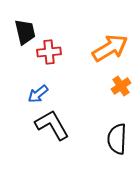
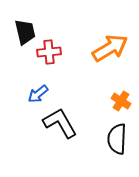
orange cross: moved 15 px down; rotated 24 degrees counterclockwise
black L-shape: moved 8 px right, 2 px up
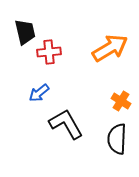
blue arrow: moved 1 px right, 1 px up
black L-shape: moved 6 px right, 1 px down
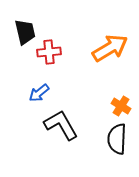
orange cross: moved 5 px down
black L-shape: moved 5 px left, 1 px down
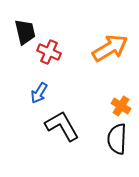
red cross: rotated 30 degrees clockwise
blue arrow: rotated 20 degrees counterclockwise
black L-shape: moved 1 px right, 1 px down
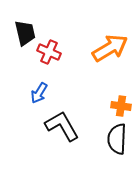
black trapezoid: moved 1 px down
orange cross: rotated 24 degrees counterclockwise
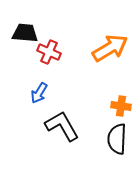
black trapezoid: rotated 72 degrees counterclockwise
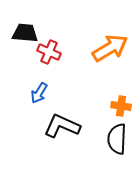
black L-shape: rotated 36 degrees counterclockwise
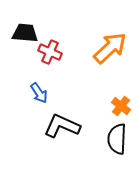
orange arrow: rotated 12 degrees counterclockwise
red cross: moved 1 px right
blue arrow: rotated 65 degrees counterclockwise
orange cross: rotated 30 degrees clockwise
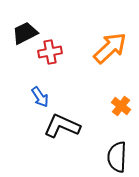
black trapezoid: rotated 32 degrees counterclockwise
red cross: rotated 35 degrees counterclockwise
blue arrow: moved 1 px right, 4 px down
black semicircle: moved 18 px down
